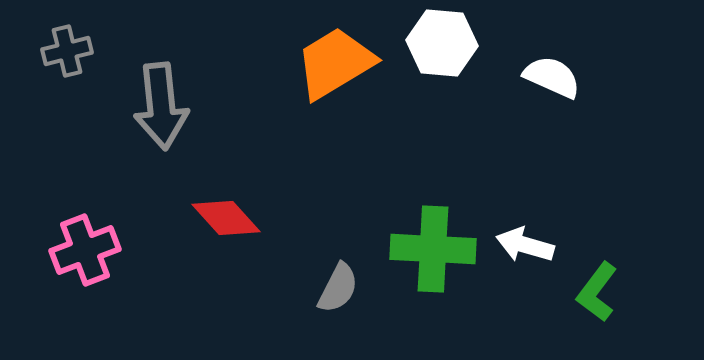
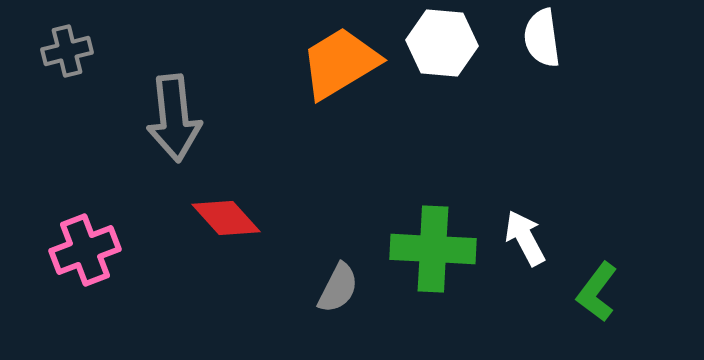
orange trapezoid: moved 5 px right
white semicircle: moved 10 px left, 39 px up; rotated 122 degrees counterclockwise
gray arrow: moved 13 px right, 12 px down
white arrow: moved 7 px up; rotated 46 degrees clockwise
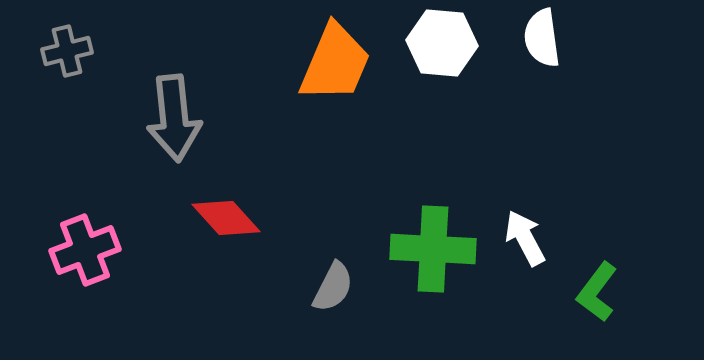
orange trapezoid: moved 5 px left; rotated 144 degrees clockwise
gray semicircle: moved 5 px left, 1 px up
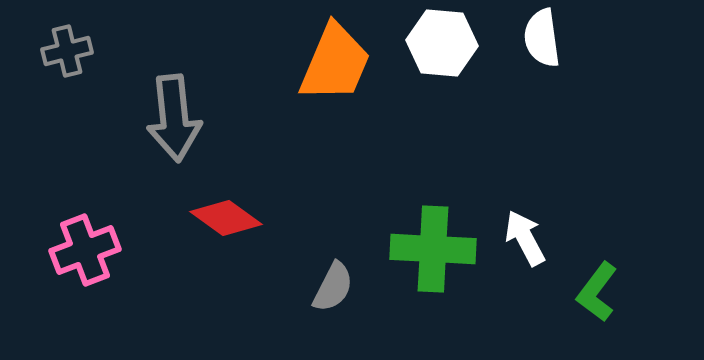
red diamond: rotated 12 degrees counterclockwise
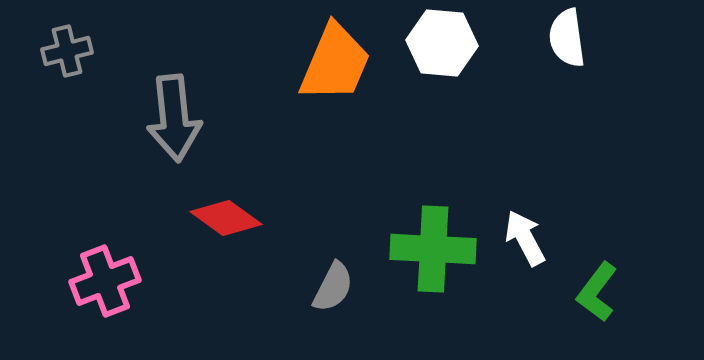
white semicircle: moved 25 px right
pink cross: moved 20 px right, 31 px down
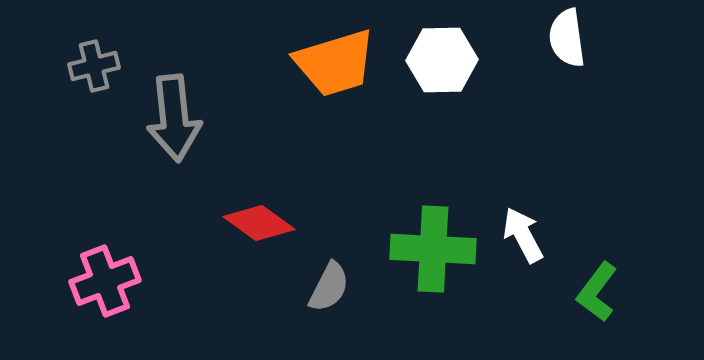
white hexagon: moved 17 px down; rotated 6 degrees counterclockwise
gray cross: moved 27 px right, 15 px down
orange trapezoid: rotated 50 degrees clockwise
red diamond: moved 33 px right, 5 px down
white arrow: moved 2 px left, 3 px up
gray semicircle: moved 4 px left
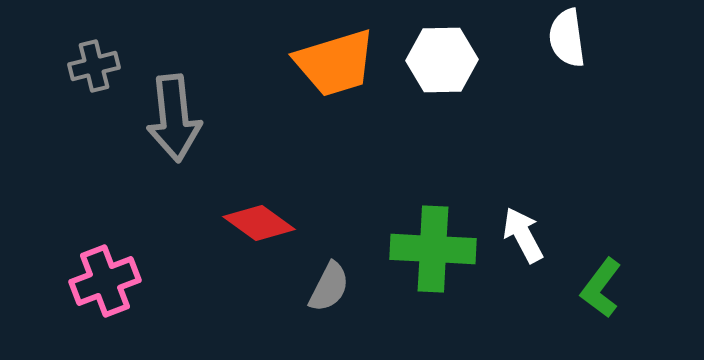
green L-shape: moved 4 px right, 4 px up
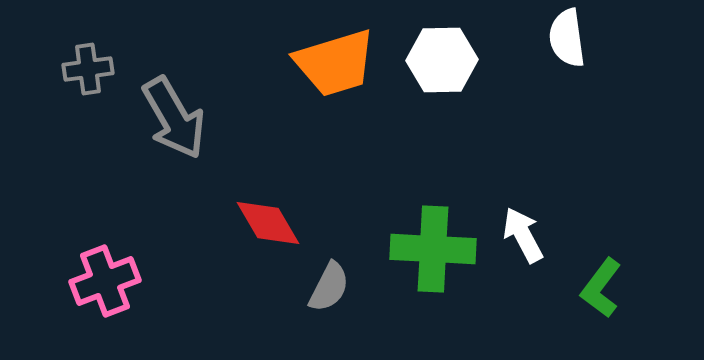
gray cross: moved 6 px left, 3 px down; rotated 6 degrees clockwise
gray arrow: rotated 24 degrees counterclockwise
red diamond: moved 9 px right; rotated 24 degrees clockwise
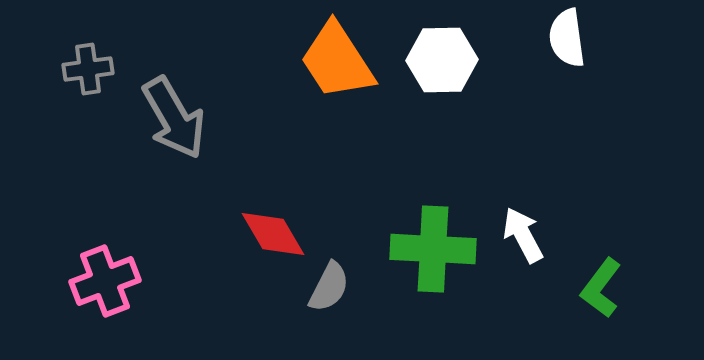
orange trapezoid: moved 2 px right, 2 px up; rotated 74 degrees clockwise
red diamond: moved 5 px right, 11 px down
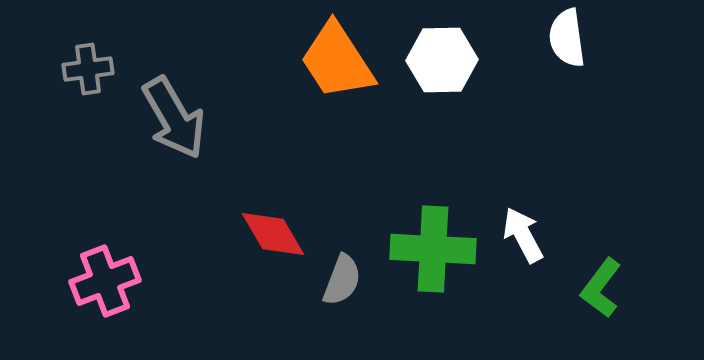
gray semicircle: moved 13 px right, 7 px up; rotated 6 degrees counterclockwise
